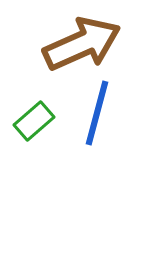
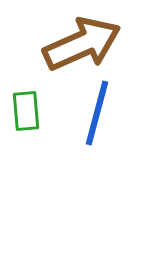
green rectangle: moved 8 px left, 10 px up; rotated 54 degrees counterclockwise
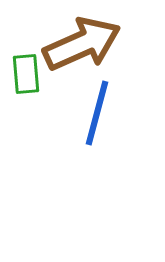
green rectangle: moved 37 px up
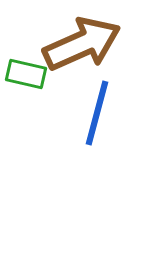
green rectangle: rotated 72 degrees counterclockwise
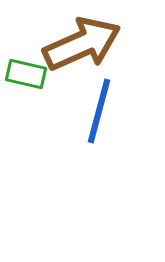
blue line: moved 2 px right, 2 px up
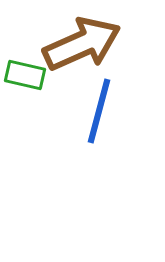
green rectangle: moved 1 px left, 1 px down
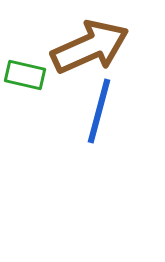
brown arrow: moved 8 px right, 3 px down
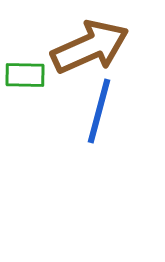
green rectangle: rotated 12 degrees counterclockwise
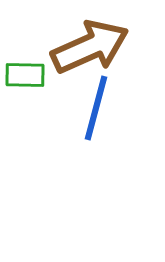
blue line: moved 3 px left, 3 px up
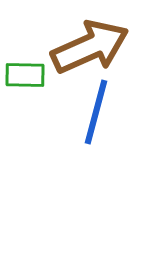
blue line: moved 4 px down
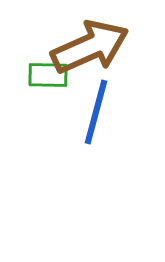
green rectangle: moved 23 px right
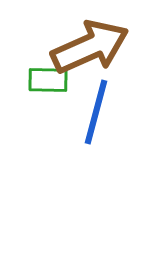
green rectangle: moved 5 px down
